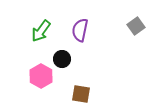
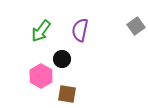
brown square: moved 14 px left
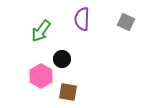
gray square: moved 10 px left, 4 px up; rotated 30 degrees counterclockwise
purple semicircle: moved 2 px right, 11 px up; rotated 10 degrees counterclockwise
brown square: moved 1 px right, 2 px up
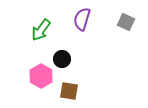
purple semicircle: rotated 15 degrees clockwise
green arrow: moved 1 px up
brown square: moved 1 px right, 1 px up
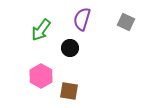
black circle: moved 8 px right, 11 px up
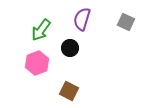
pink hexagon: moved 4 px left, 13 px up; rotated 10 degrees clockwise
brown square: rotated 18 degrees clockwise
